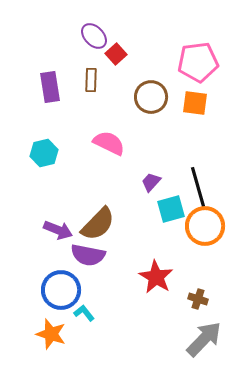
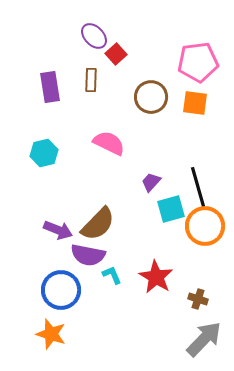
cyan L-shape: moved 28 px right, 38 px up; rotated 15 degrees clockwise
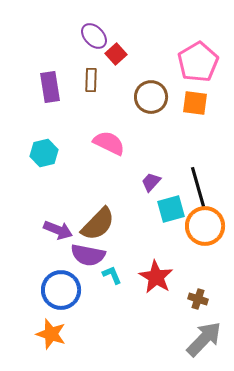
pink pentagon: rotated 24 degrees counterclockwise
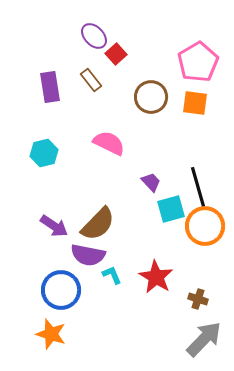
brown rectangle: rotated 40 degrees counterclockwise
purple trapezoid: rotated 95 degrees clockwise
purple arrow: moved 4 px left, 4 px up; rotated 12 degrees clockwise
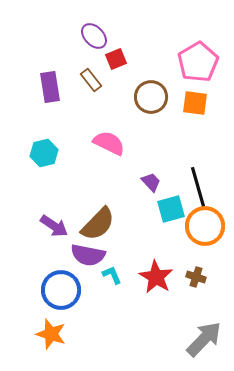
red square: moved 5 px down; rotated 20 degrees clockwise
brown cross: moved 2 px left, 22 px up
